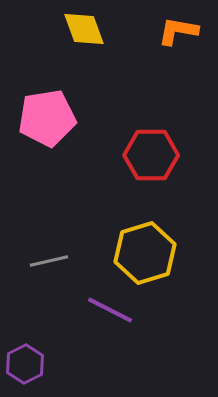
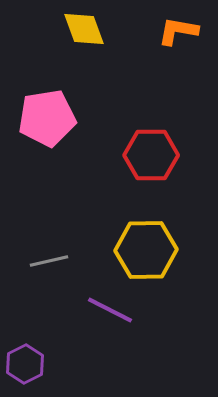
yellow hexagon: moved 1 px right, 3 px up; rotated 16 degrees clockwise
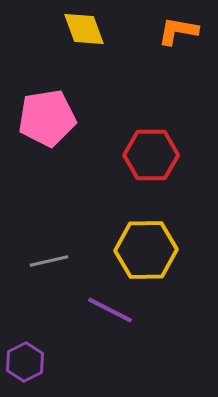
purple hexagon: moved 2 px up
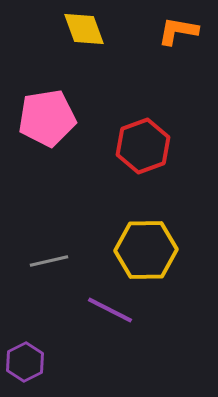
red hexagon: moved 8 px left, 9 px up; rotated 20 degrees counterclockwise
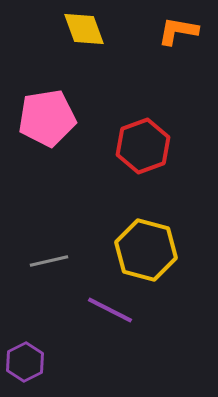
yellow hexagon: rotated 16 degrees clockwise
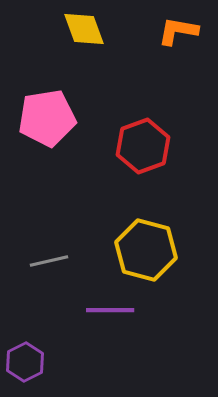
purple line: rotated 27 degrees counterclockwise
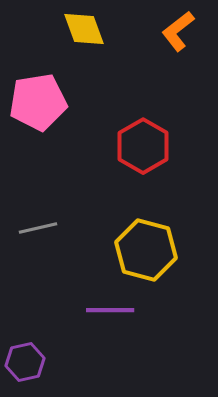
orange L-shape: rotated 48 degrees counterclockwise
pink pentagon: moved 9 px left, 16 px up
red hexagon: rotated 10 degrees counterclockwise
gray line: moved 11 px left, 33 px up
purple hexagon: rotated 15 degrees clockwise
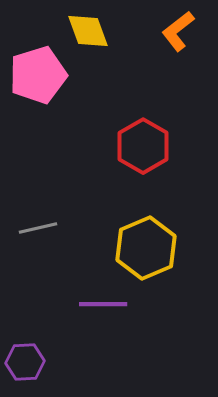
yellow diamond: moved 4 px right, 2 px down
pink pentagon: moved 27 px up; rotated 8 degrees counterclockwise
yellow hexagon: moved 2 px up; rotated 22 degrees clockwise
purple line: moved 7 px left, 6 px up
purple hexagon: rotated 9 degrees clockwise
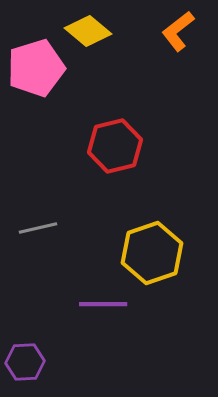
yellow diamond: rotated 30 degrees counterclockwise
pink pentagon: moved 2 px left, 7 px up
red hexagon: moved 28 px left; rotated 16 degrees clockwise
yellow hexagon: moved 6 px right, 5 px down; rotated 4 degrees clockwise
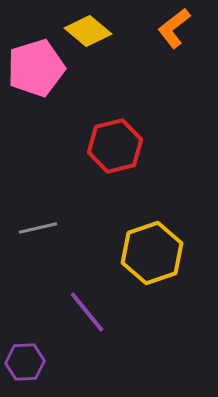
orange L-shape: moved 4 px left, 3 px up
purple line: moved 16 px left, 8 px down; rotated 51 degrees clockwise
